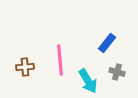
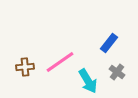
blue rectangle: moved 2 px right
pink line: moved 2 px down; rotated 60 degrees clockwise
gray cross: rotated 21 degrees clockwise
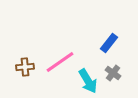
gray cross: moved 4 px left, 1 px down
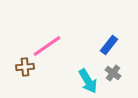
blue rectangle: moved 2 px down
pink line: moved 13 px left, 16 px up
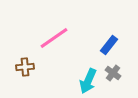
pink line: moved 7 px right, 8 px up
cyan arrow: rotated 55 degrees clockwise
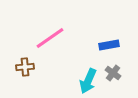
pink line: moved 4 px left
blue rectangle: rotated 42 degrees clockwise
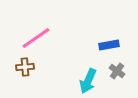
pink line: moved 14 px left
gray cross: moved 4 px right, 2 px up
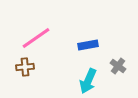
blue rectangle: moved 21 px left
gray cross: moved 1 px right, 5 px up
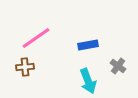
cyan arrow: rotated 45 degrees counterclockwise
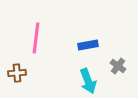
pink line: rotated 48 degrees counterclockwise
brown cross: moved 8 px left, 6 px down
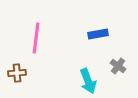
blue rectangle: moved 10 px right, 11 px up
